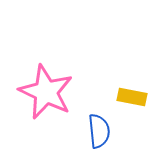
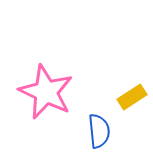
yellow rectangle: rotated 44 degrees counterclockwise
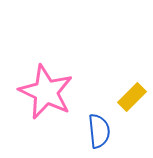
yellow rectangle: rotated 12 degrees counterclockwise
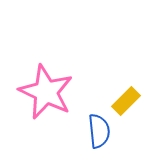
yellow rectangle: moved 6 px left, 4 px down
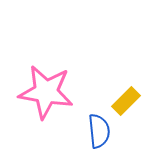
pink star: rotated 16 degrees counterclockwise
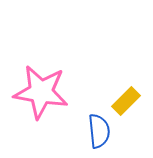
pink star: moved 5 px left
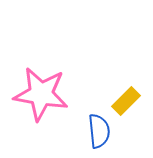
pink star: moved 2 px down
